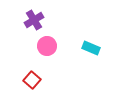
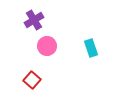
cyan rectangle: rotated 48 degrees clockwise
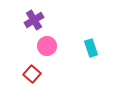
red square: moved 6 px up
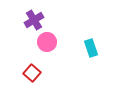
pink circle: moved 4 px up
red square: moved 1 px up
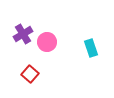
purple cross: moved 11 px left, 14 px down
red square: moved 2 px left, 1 px down
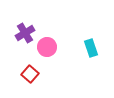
purple cross: moved 2 px right, 1 px up
pink circle: moved 5 px down
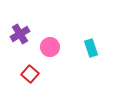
purple cross: moved 5 px left, 1 px down
pink circle: moved 3 px right
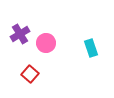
pink circle: moved 4 px left, 4 px up
